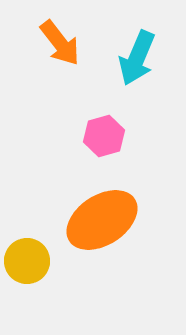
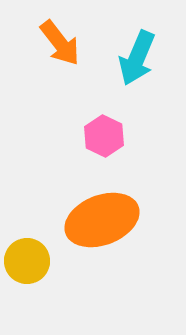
pink hexagon: rotated 18 degrees counterclockwise
orange ellipse: rotated 12 degrees clockwise
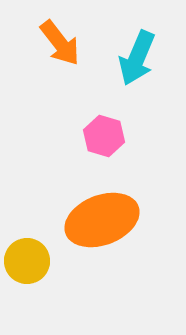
pink hexagon: rotated 9 degrees counterclockwise
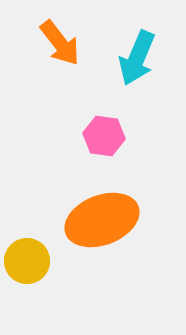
pink hexagon: rotated 9 degrees counterclockwise
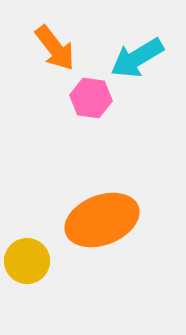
orange arrow: moved 5 px left, 5 px down
cyan arrow: rotated 36 degrees clockwise
pink hexagon: moved 13 px left, 38 px up
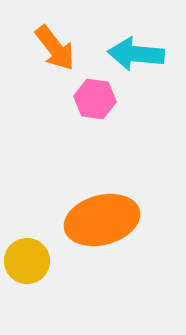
cyan arrow: moved 1 px left, 4 px up; rotated 36 degrees clockwise
pink hexagon: moved 4 px right, 1 px down
orange ellipse: rotated 6 degrees clockwise
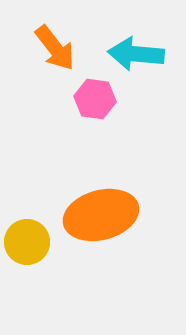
orange ellipse: moved 1 px left, 5 px up
yellow circle: moved 19 px up
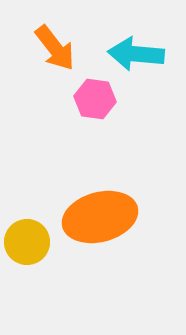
orange ellipse: moved 1 px left, 2 px down
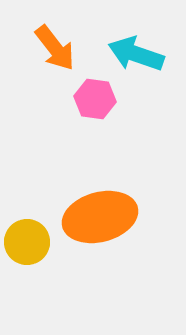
cyan arrow: rotated 14 degrees clockwise
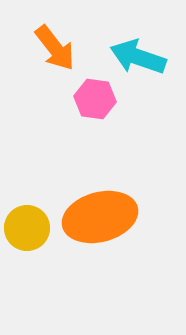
cyan arrow: moved 2 px right, 3 px down
yellow circle: moved 14 px up
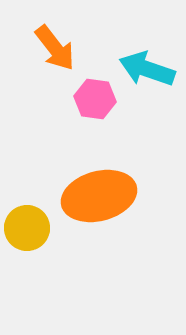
cyan arrow: moved 9 px right, 12 px down
orange ellipse: moved 1 px left, 21 px up
